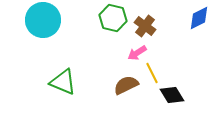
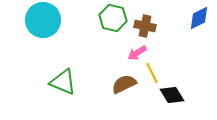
brown cross: rotated 25 degrees counterclockwise
brown semicircle: moved 2 px left, 1 px up
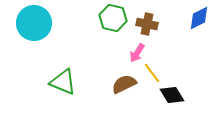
cyan circle: moved 9 px left, 3 px down
brown cross: moved 2 px right, 2 px up
pink arrow: rotated 24 degrees counterclockwise
yellow line: rotated 10 degrees counterclockwise
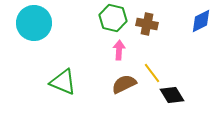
blue diamond: moved 2 px right, 3 px down
pink arrow: moved 18 px left, 3 px up; rotated 150 degrees clockwise
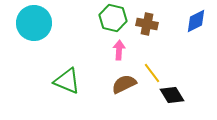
blue diamond: moved 5 px left
green triangle: moved 4 px right, 1 px up
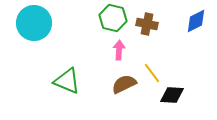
black diamond: rotated 55 degrees counterclockwise
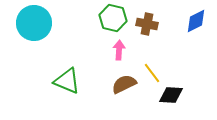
black diamond: moved 1 px left
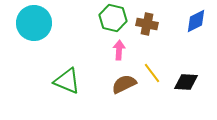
black diamond: moved 15 px right, 13 px up
